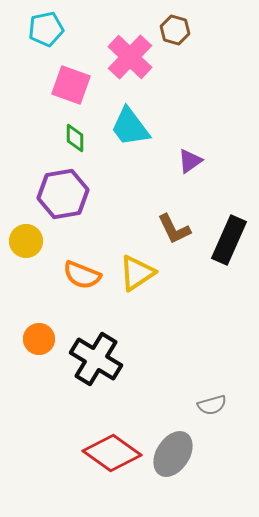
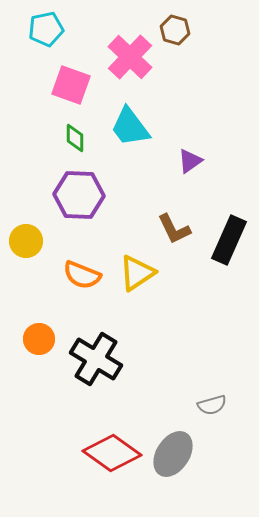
purple hexagon: moved 16 px right, 1 px down; rotated 12 degrees clockwise
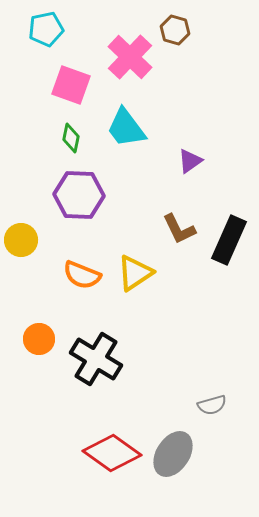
cyan trapezoid: moved 4 px left, 1 px down
green diamond: moved 4 px left; rotated 12 degrees clockwise
brown L-shape: moved 5 px right
yellow circle: moved 5 px left, 1 px up
yellow triangle: moved 2 px left
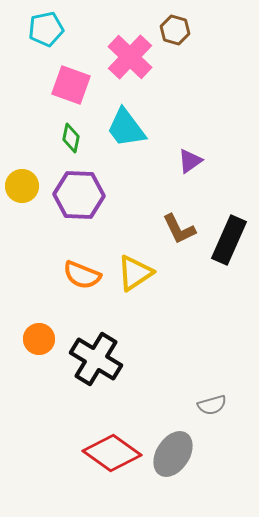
yellow circle: moved 1 px right, 54 px up
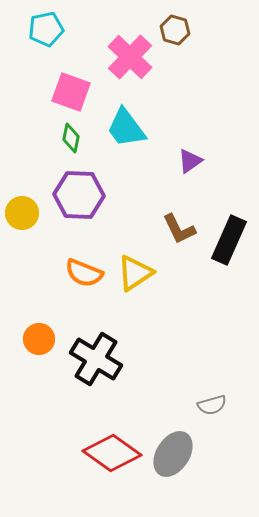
pink square: moved 7 px down
yellow circle: moved 27 px down
orange semicircle: moved 2 px right, 2 px up
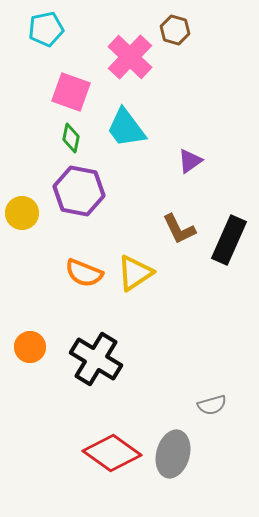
purple hexagon: moved 4 px up; rotated 9 degrees clockwise
orange circle: moved 9 px left, 8 px down
gray ellipse: rotated 18 degrees counterclockwise
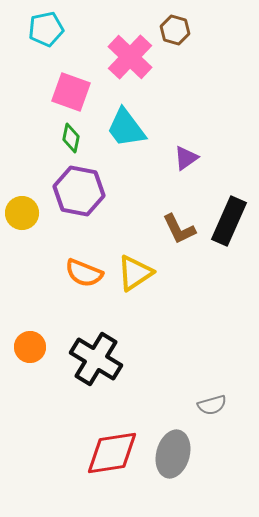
purple triangle: moved 4 px left, 3 px up
black rectangle: moved 19 px up
red diamond: rotated 44 degrees counterclockwise
